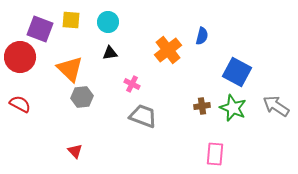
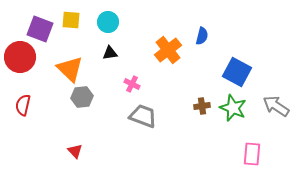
red semicircle: moved 3 px right, 1 px down; rotated 105 degrees counterclockwise
pink rectangle: moved 37 px right
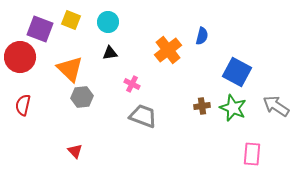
yellow square: rotated 18 degrees clockwise
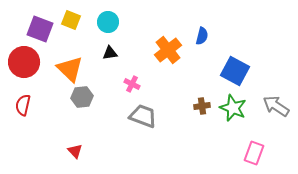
red circle: moved 4 px right, 5 px down
blue square: moved 2 px left, 1 px up
pink rectangle: moved 2 px right, 1 px up; rotated 15 degrees clockwise
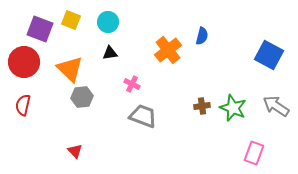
blue square: moved 34 px right, 16 px up
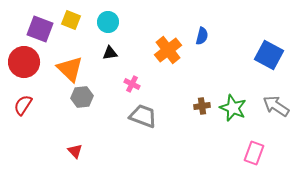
red semicircle: rotated 20 degrees clockwise
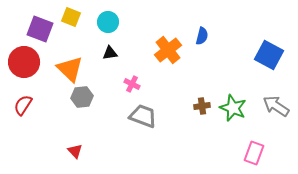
yellow square: moved 3 px up
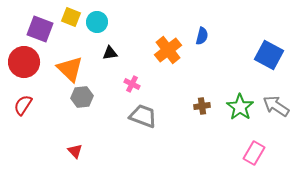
cyan circle: moved 11 px left
green star: moved 7 px right, 1 px up; rotated 12 degrees clockwise
pink rectangle: rotated 10 degrees clockwise
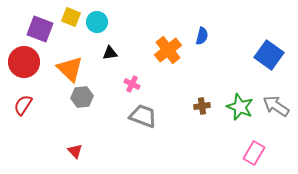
blue square: rotated 8 degrees clockwise
green star: rotated 12 degrees counterclockwise
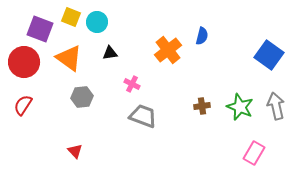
orange triangle: moved 1 px left, 11 px up; rotated 8 degrees counterclockwise
gray arrow: rotated 44 degrees clockwise
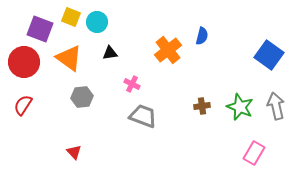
red triangle: moved 1 px left, 1 px down
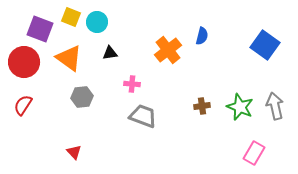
blue square: moved 4 px left, 10 px up
pink cross: rotated 21 degrees counterclockwise
gray arrow: moved 1 px left
